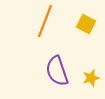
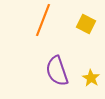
orange line: moved 2 px left, 1 px up
yellow star: rotated 24 degrees counterclockwise
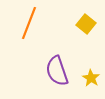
orange line: moved 14 px left, 3 px down
yellow square: rotated 12 degrees clockwise
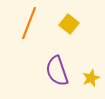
yellow square: moved 17 px left
yellow star: rotated 18 degrees clockwise
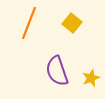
yellow square: moved 3 px right, 1 px up
